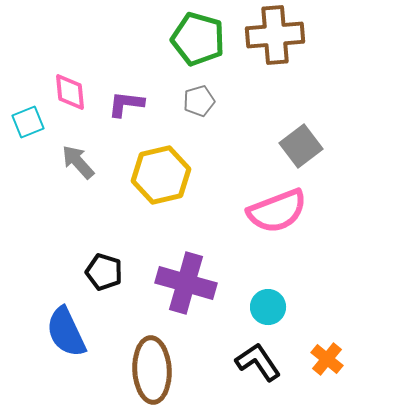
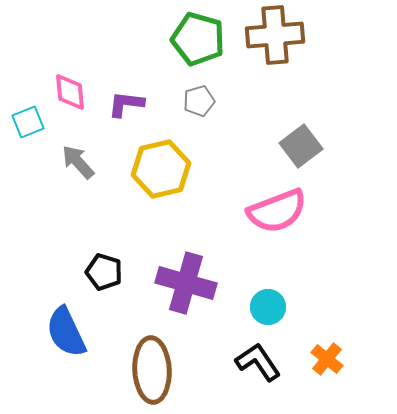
yellow hexagon: moved 6 px up
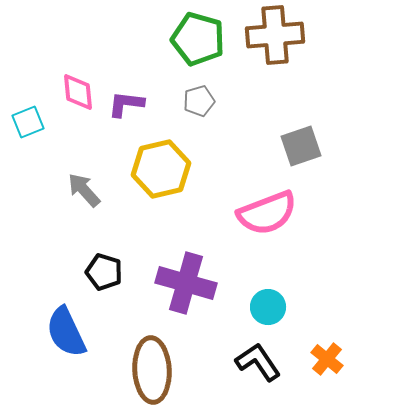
pink diamond: moved 8 px right
gray square: rotated 18 degrees clockwise
gray arrow: moved 6 px right, 28 px down
pink semicircle: moved 10 px left, 2 px down
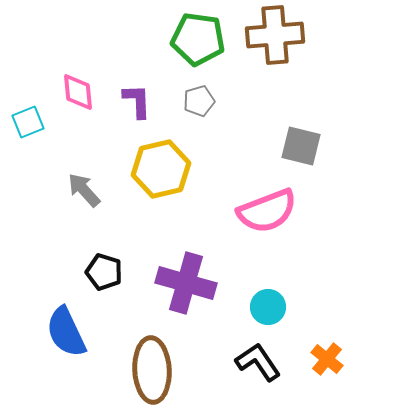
green pentagon: rotated 8 degrees counterclockwise
purple L-shape: moved 11 px right, 3 px up; rotated 81 degrees clockwise
gray square: rotated 33 degrees clockwise
pink semicircle: moved 2 px up
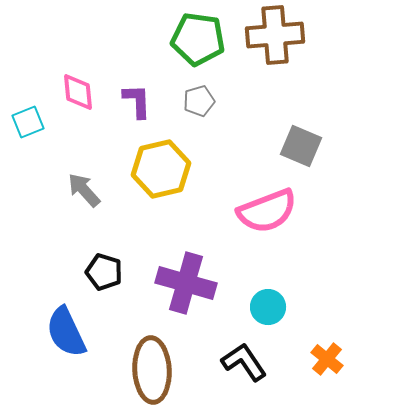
gray square: rotated 9 degrees clockwise
black L-shape: moved 14 px left
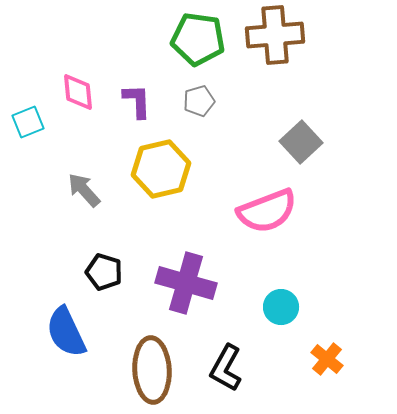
gray square: moved 4 px up; rotated 24 degrees clockwise
cyan circle: moved 13 px right
black L-shape: moved 18 px left, 6 px down; rotated 117 degrees counterclockwise
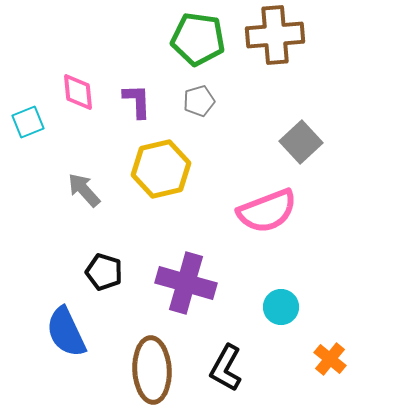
orange cross: moved 3 px right
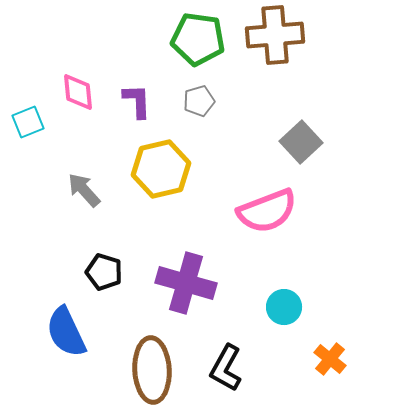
cyan circle: moved 3 px right
